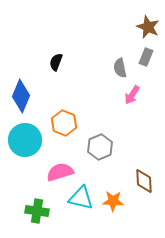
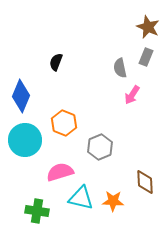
brown diamond: moved 1 px right, 1 px down
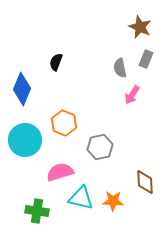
brown star: moved 8 px left
gray rectangle: moved 2 px down
blue diamond: moved 1 px right, 7 px up
gray hexagon: rotated 10 degrees clockwise
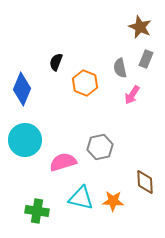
orange hexagon: moved 21 px right, 40 px up
pink semicircle: moved 3 px right, 10 px up
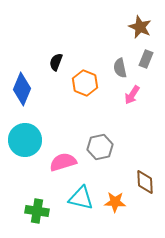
orange star: moved 2 px right, 1 px down
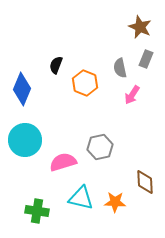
black semicircle: moved 3 px down
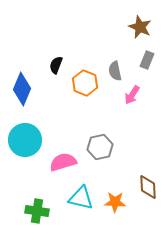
gray rectangle: moved 1 px right, 1 px down
gray semicircle: moved 5 px left, 3 px down
brown diamond: moved 3 px right, 5 px down
